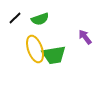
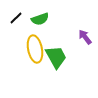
black line: moved 1 px right
yellow ellipse: rotated 8 degrees clockwise
green trapezoid: moved 2 px right, 2 px down; rotated 110 degrees counterclockwise
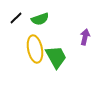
purple arrow: rotated 49 degrees clockwise
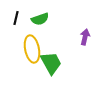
black line: rotated 32 degrees counterclockwise
yellow ellipse: moved 3 px left
green trapezoid: moved 5 px left, 6 px down
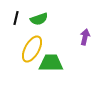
green semicircle: moved 1 px left
yellow ellipse: rotated 40 degrees clockwise
green trapezoid: rotated 60 degrees counterclockwise
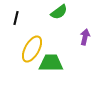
green semicircle: moved 20 px right, 7 px up; rotated 18 degrees counterclockwise
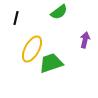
purple arrow: moved 3 px down
green trapezoid: rotated 20 degrees counterclockwise
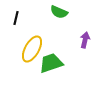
green semicircle: rotated 60 degrees clockwise
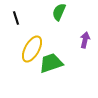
green semicircle: rotated 90 degrees clockwise
black line: rotated 32 degrees counterclockwise
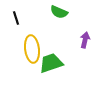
green semicircle: rotated 90 degrees counterclockwise
yellow ellipse: rotated 36 degrees counterclockwise
